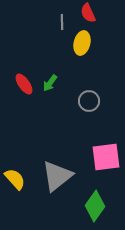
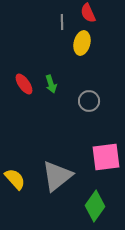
green arrow: moved 1 px right, 1 px down; rotated 54 degrees counterclockwise
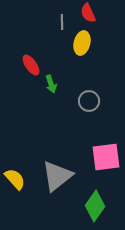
red ellipse: moved 7 px right, 19 px up
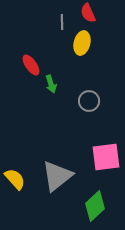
green diamond: rotated 12 degrees clockwise
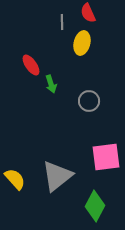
green diamond: rotated 20 degrees counterclockwise
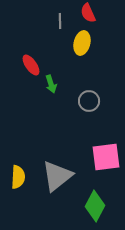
gray line: moved 2 px left, 1 px up
yellow semicircle: moved 3 px right, 2 px up; rotated 45 degrees clockwise
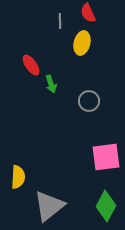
gray triangle: moved 8 px left, 30 px down
green diamond: moved 11 px right
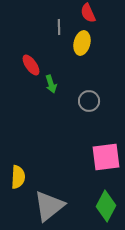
gray line: moved 1 px left, 6 px down
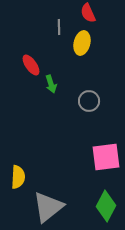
gray triangle: moved 1 px left, 1 px down
